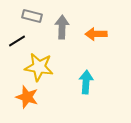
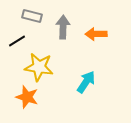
gray arrow: moved 1 px right
cyan arrow: rotated 30 degrees clockwise
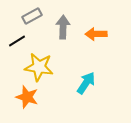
gray rectangle: rotated 42 degrees counterclockwise
cyan arrow: moved 1 px down
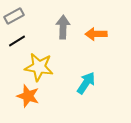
gray rectangle: moved 18 px left
orange star: moved 1 px right, 1 px up
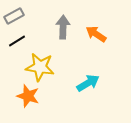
orange arrow: rotated 35 degrees clockwise
yellow star: moved 1 px right
cyan arrow: moved 2 px right; rotated 25 degrees clockwise
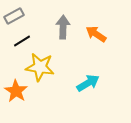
black line: moved 5 px right
orange star: moved 12 px left, 5 px up; rotated 15 degrees clockwise
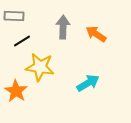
gray rectangle: rotated 30 degrees clockwise
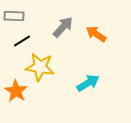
gray arrow: rotated 40 degrees clockwise
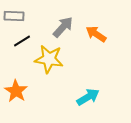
yellow star: moved 9 px right, 8 px up
cyan arrow: moved 14 px down
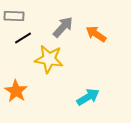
black line: moved 1 px right, 3 px up
